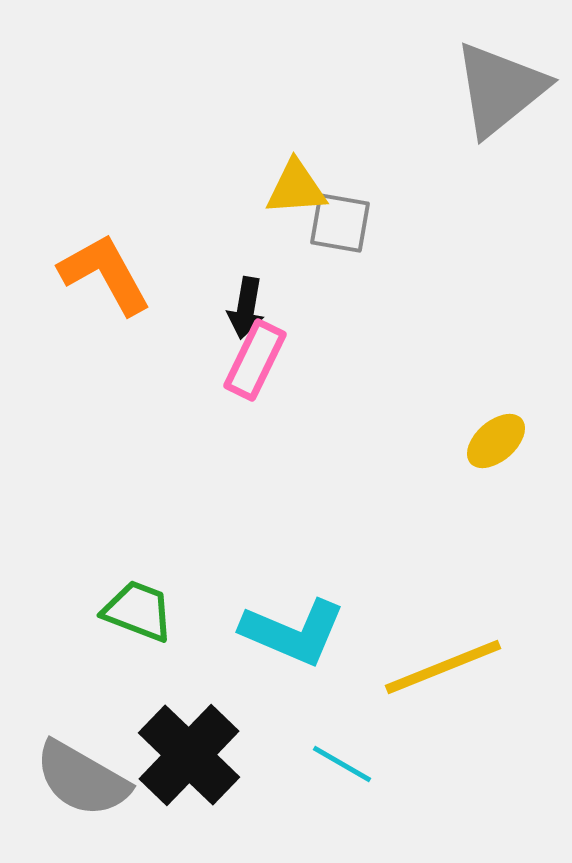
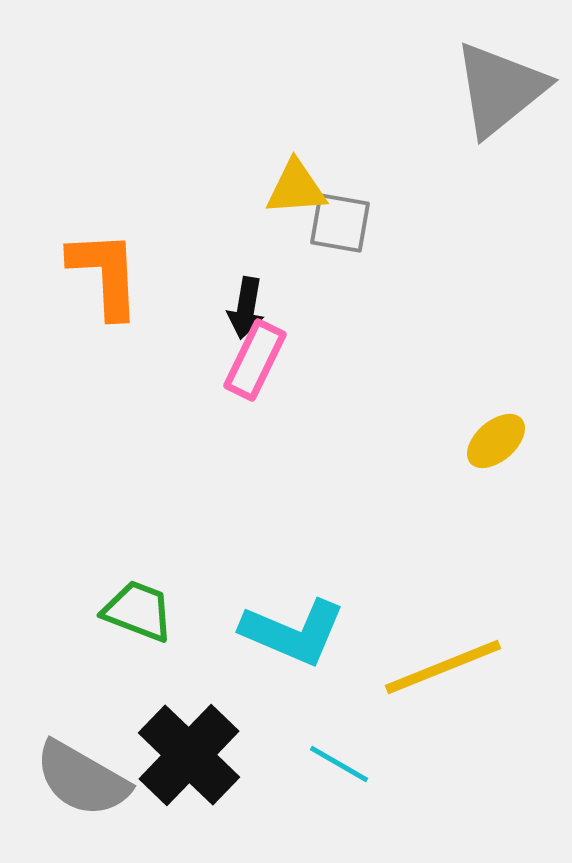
orange L-shape: rotated 26 degrees clockwise
cyan line: moved 3 px left
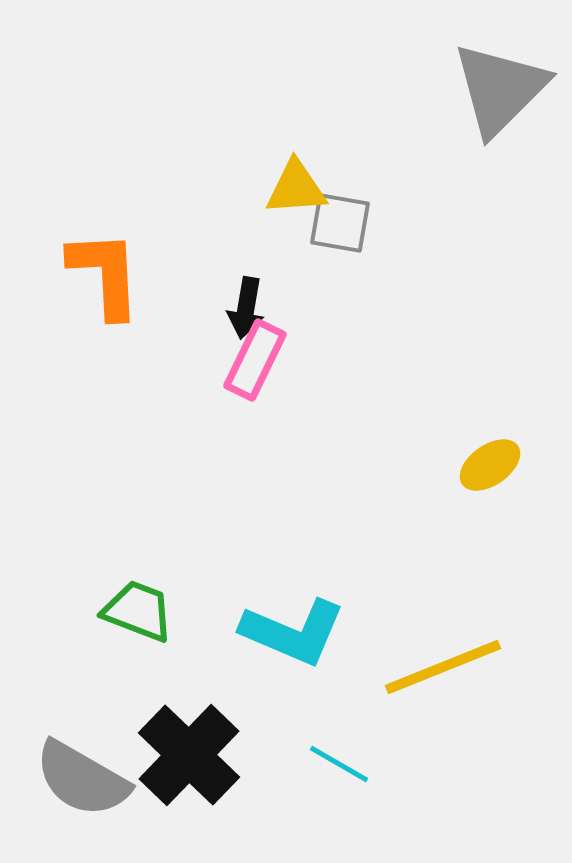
gray triangle: rotated 6 degrees counterclockwise
yellow ellipse: moved 6 px left, 24 px down; rotated 6 degrees clockwise
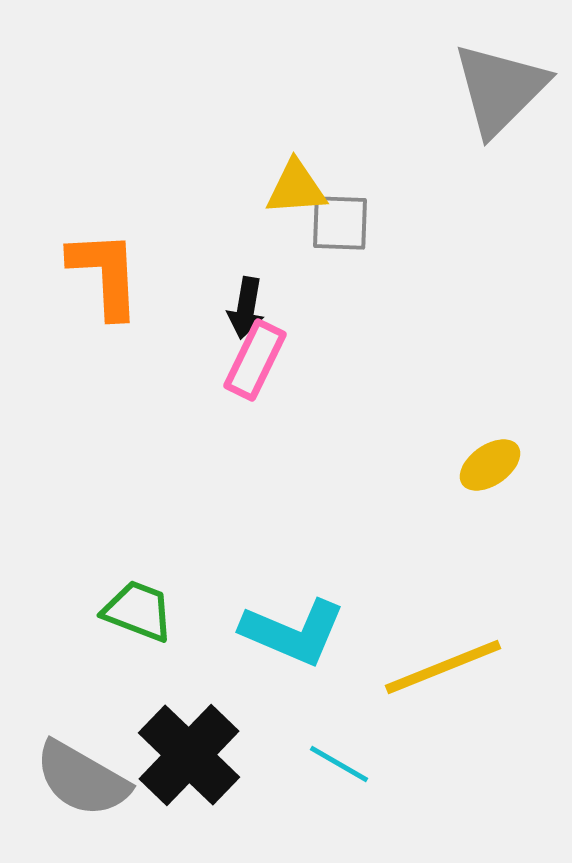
gray square: rotated 8 degrees counterclockwise
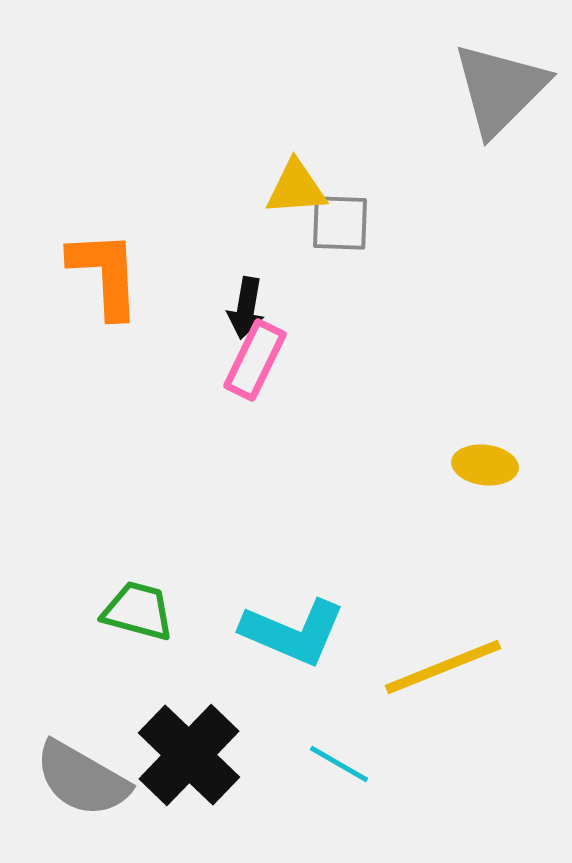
yellow ellipse: moved 5 px left; rotated 42 degrees clockwise
green trapezoid: rotated 6 degrees counterclockwise
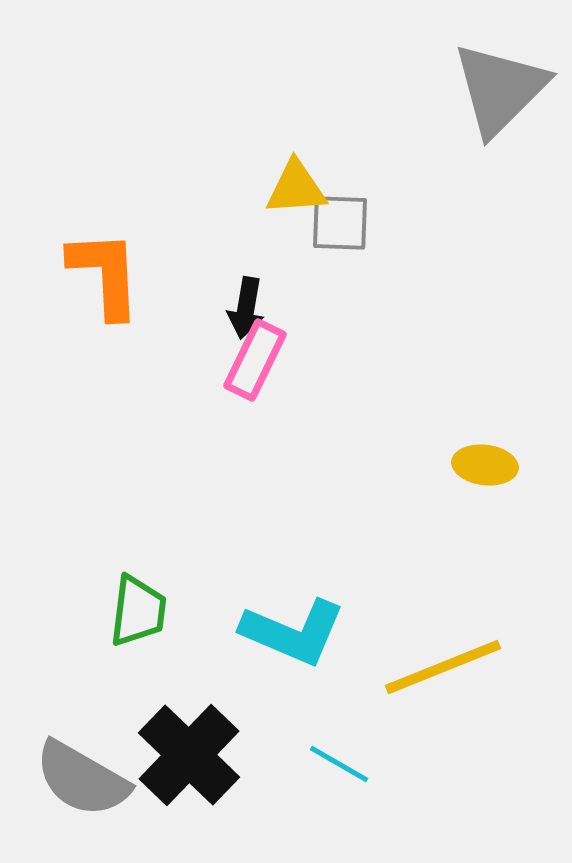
green trapezoid: rotated 82 degrees clockwise
